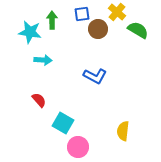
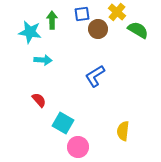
blue L-shape: rotated 120 degrees clockwise
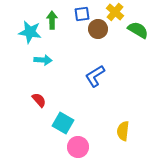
yellow cross: moved 2 px left
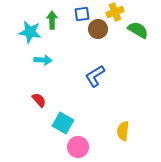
yellow cross: rotated 30 degrees clockwise
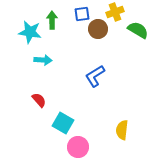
yellow semicircle: moved 1 px left, 1 px up
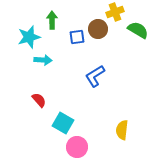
blue square: moved 5 px left, 23 px down
cyan star: moved 1 px left, 5 px down; rotated 25 degrees counterclockwise
pink circle: moved 1 px left
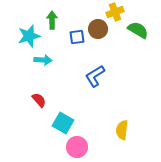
cyan star: moved 1 px up
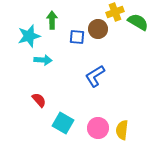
green semicircle: moved 8 px up
blue square: rotated 14 degrees clockwise
pink circle: moved 21 px right, 19 px up
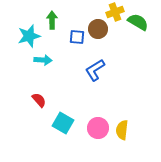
blue L-shape: moved 6 px up
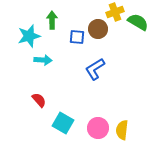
blue L-shape: moved 1 px up
